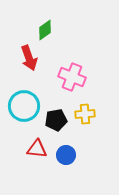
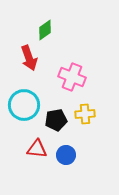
cyan circle: moved 1 px up
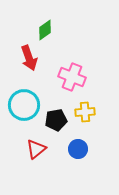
yellow cross: moved 2 px up
red triangle: moved 1 px left; rotated 45 degrees counterclockwise
blue circle: moved 12 px right, 6 px up
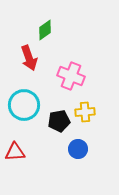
pink cross: moved 1 px left, 1 px up
black pentagon: moved 3 px right, 1 px down
red triangle: moved 21 px left, 3 px down; rotated 35 degrees clockwise
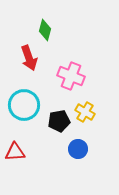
green diamond: rotated 40 degrees counterclockwise
yellow cross: rotated 36 degrees clockwise
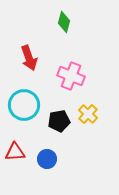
green diamond: moved 19 px right, 8 px up
yellow cross: moved 3 px right, 2 px down; rotated 12 degrees clockwise
blue circle: moved 31 px left, 10 px down
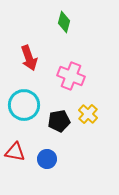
red triangle: rotated 15 degrees clockwise
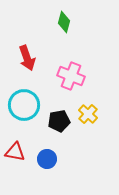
red arrow: moved 2 px left
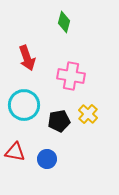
pink cross: rotated 12 degrees counterclockwise
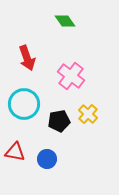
green diamond: moved 1 px right, 1 px up; rotated 50 degrees counterclockwise
pink cross: rotated 28 degrees clockwise
cyan circle: moved 1 px up
